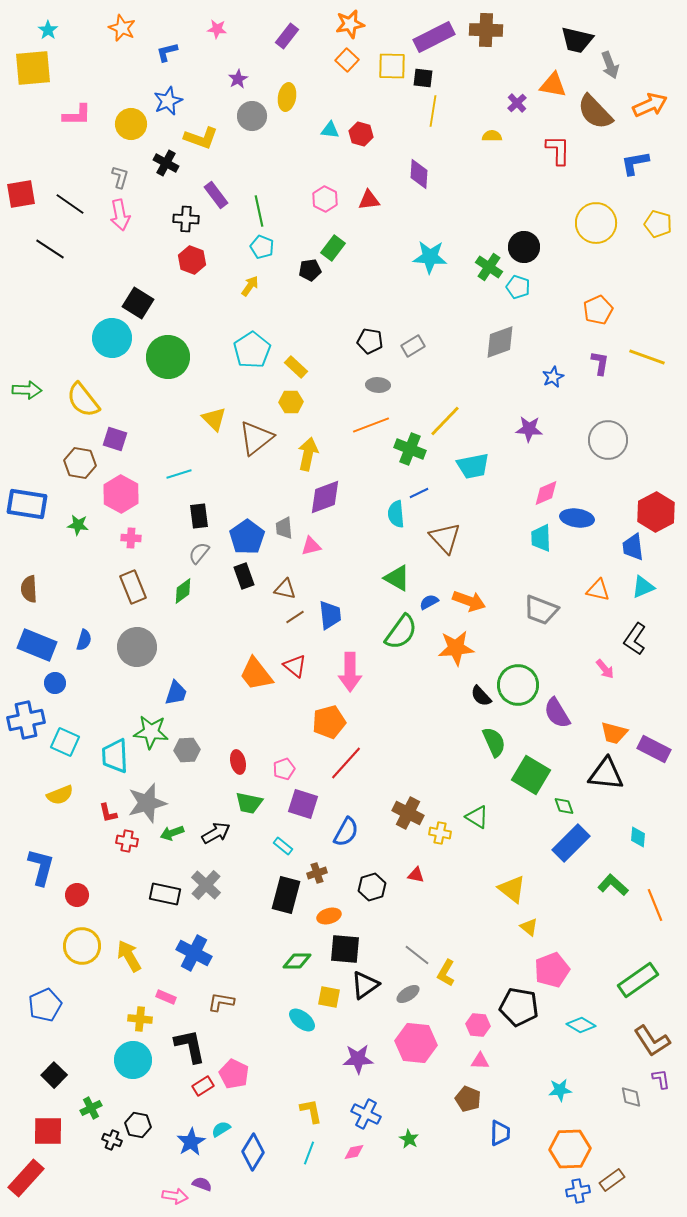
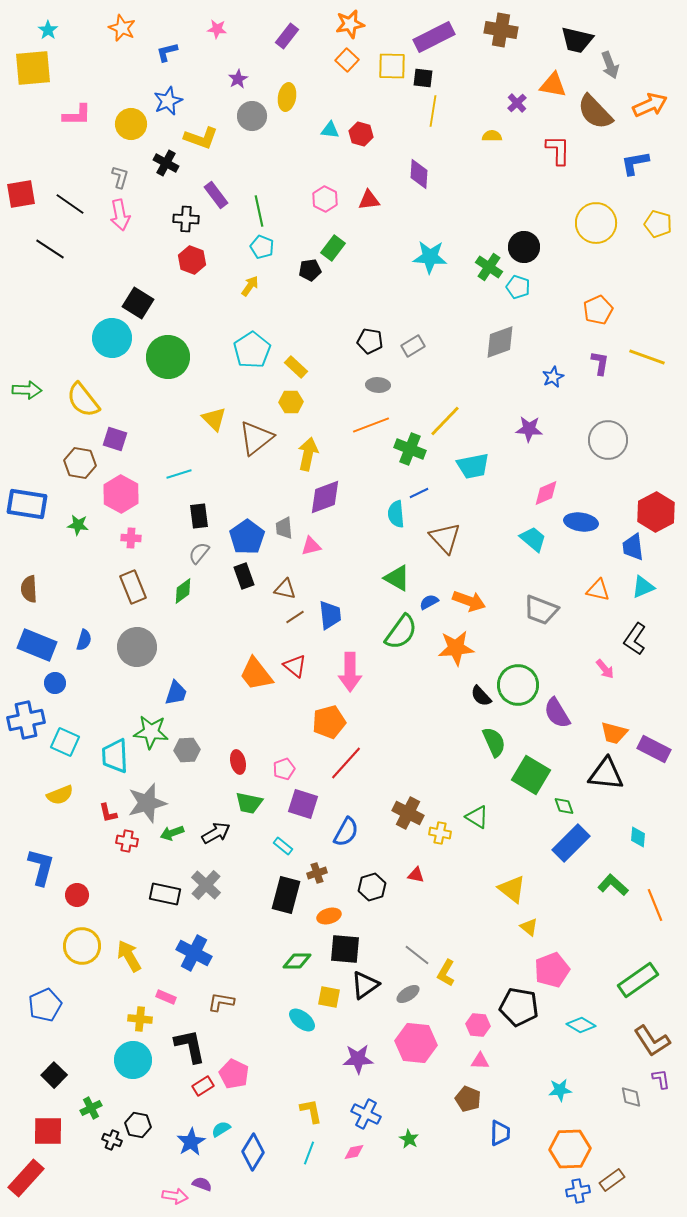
brown cross at (486, 30): moved 15 px right; rotated 8 degrees clockwise
blue ellipse at (577, 518): moved 4 px right, 4 px down
cyan trapezoid at (541, 538): moved 8 px left, 1 px down; rotated 132 degrees clockwise
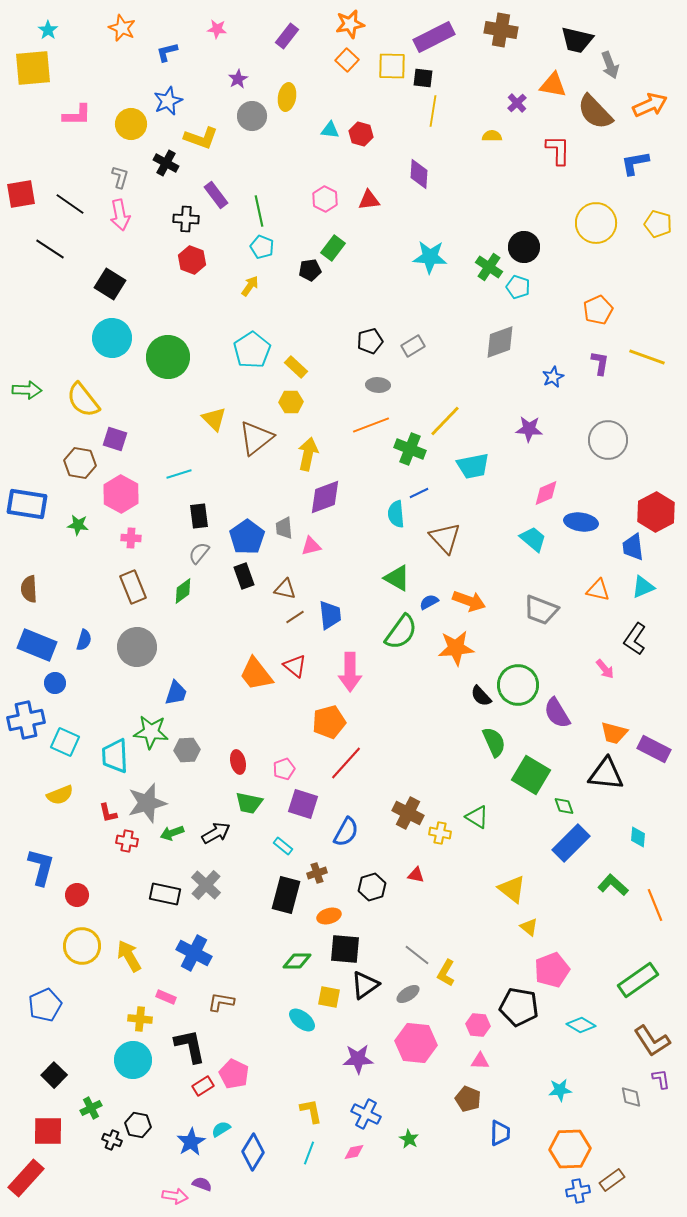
black square at (138, 303): moved 28 px left, 19 px up
black pentagon at (370, 341): rotated 25 degrees counterclockwise
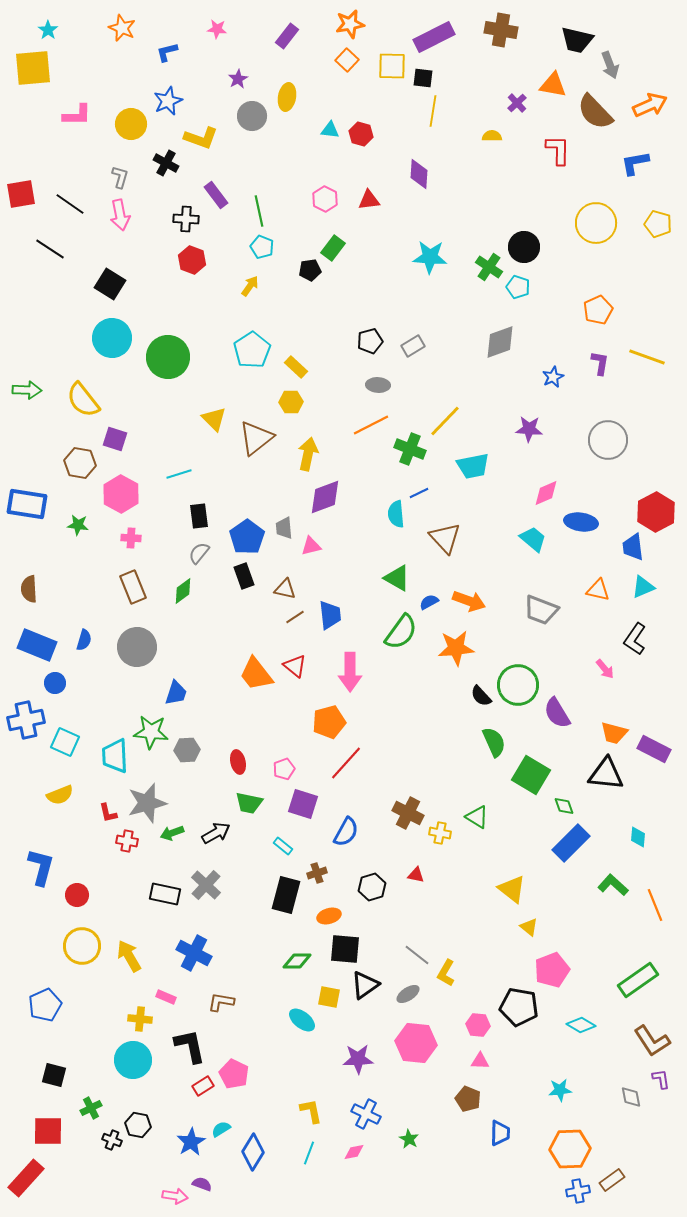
orange line at (371, 425): rotated 6 degrees counterclockwise
black square at (54, 1075): rotated 30 degrees counterclockwise
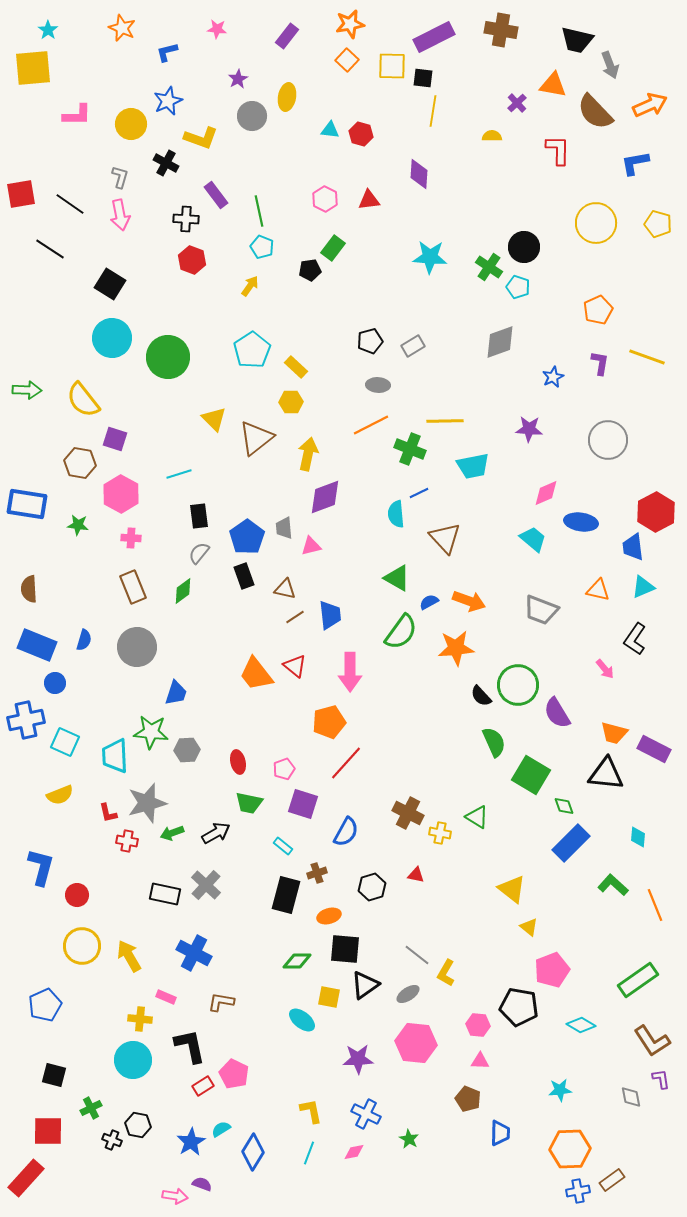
yellow line at (445, 421): rotated 45 degrees clockwise
